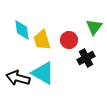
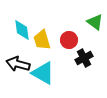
green triangle: moved 1 px right, 5 px up; rotated 30 degrees counterclockwise
black cross: moved 2 px left
black arrow: moved 14 px up
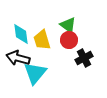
green triangle: moved 27 px left, 3 px down
cyan diamond: moved 1 px left, 4 px down
black arrow: moved 6 px up
cyan triangle: moved 8 px left; rotated 40 degrees clockwise
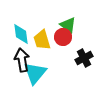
red circle: moved 6 px left, 3 px up
black arrow: moved 4 px right, 2 px down; rotated 65 degrees clockwise
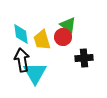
black cross: rotated 24 degrees clockwise
cyan triangle: rotated 10 degrees counterclockwise
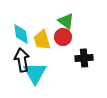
green triangle: moved 2 px left, 4 px up
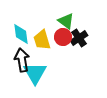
black cross: moved 5 px left, 20 px up; rotated 30 degrees counterclockwise
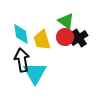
red circle: moved 2 px right
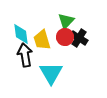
green triangle: rotated 36 degrees clockwise
black cross: rotated 24 degrees counterclockwise
black arrow: moved 3 px right, 5 px up
cyan triangle: moved 16 px right
